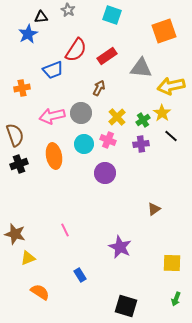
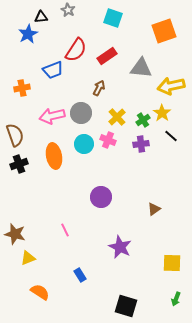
cyan square: moved 1 px right, 3 px down
purple circle: moved 4 px left, 24 px down
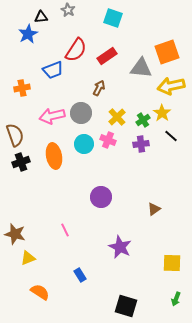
orange square: moved 3 px right, 21 px down
black cross: moved 2 px right, 2 px up
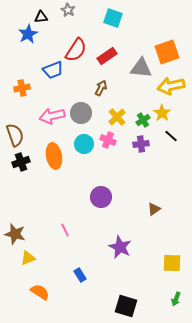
brown arrow: moved 2 px right
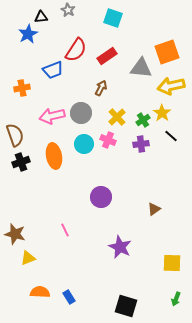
blue rectangle: moved 11 px left, 22 px down
orange semicircle: rotated 30 degrees counterclockwise
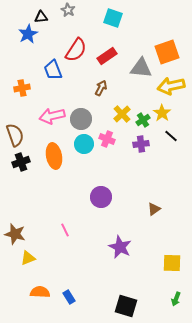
blue trapezoid: rotated 90 degrees clockwise
gray circle: moved 6 px down
yellow cross: moved 5 px right, 3 px up
pink cross: moved 1 px left, 1 px up
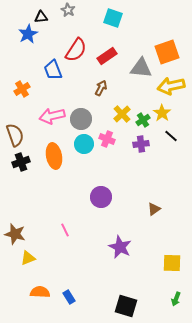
orange cross: moved 1 px down; rotated 21 degrees counterclockwise
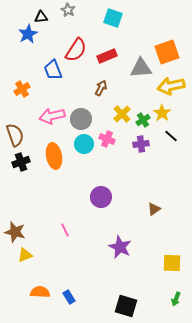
red rectangle: rotated 12 degrees clockwise
gray triangle: rotated 10 degrees counterclockwise
brown star: moved 2 px up
yellow triangle: moved 3 px left, 3 px up
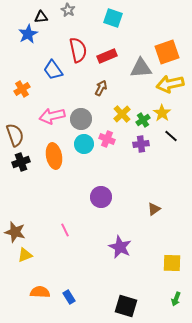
red semicircle: moved 2 px right; rotated 45 degrees counterclockwise
blue trapezoid: rotated 15 degrees counterclockwise
yellow arrow: moved 1 px left, 2 px up
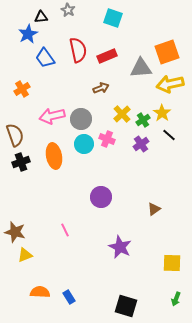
blue trapezoid: moved 8 px left, 12 px up
brown arrow: rotated 42 degrees clockwise
black line: moved 2 px left, 1 px up
purple cross: rotated 28 degrees counterclockwise
